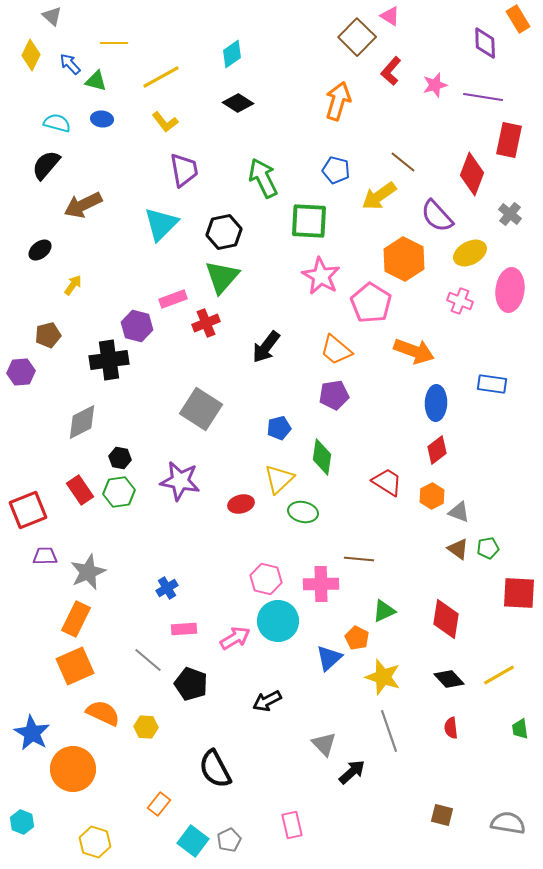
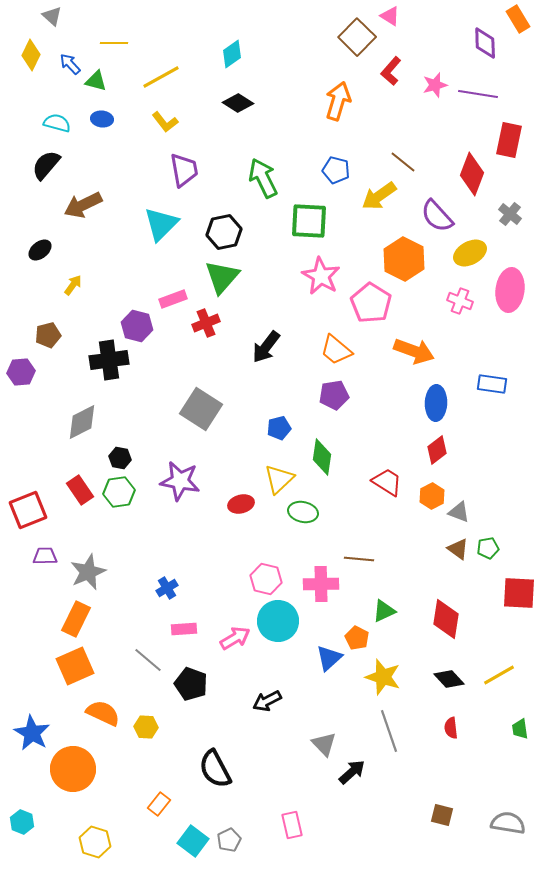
purple line at (483, 97): moved 5 px left, 3 px up
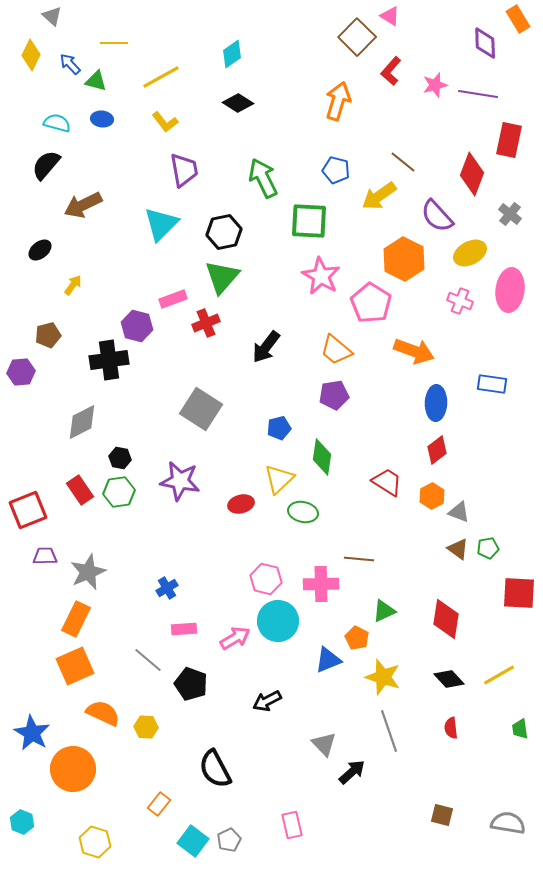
blue triangle at (329, 658): moved 1 px left, 2 px down; rotated 20 degrees clockwise
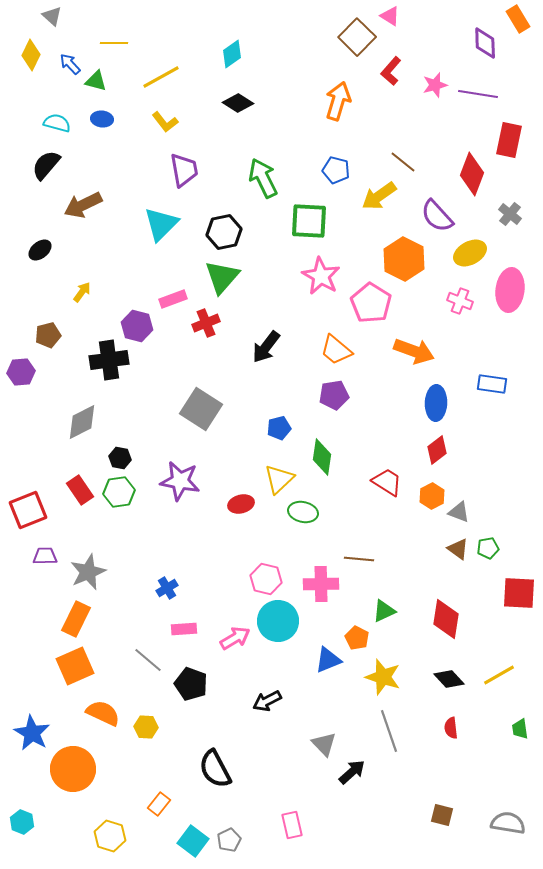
yellow arrow at (73, 285): moved 9 px right, 7 px down
yellow hexagon at (95, 842): moved 15 px right, 6 px up
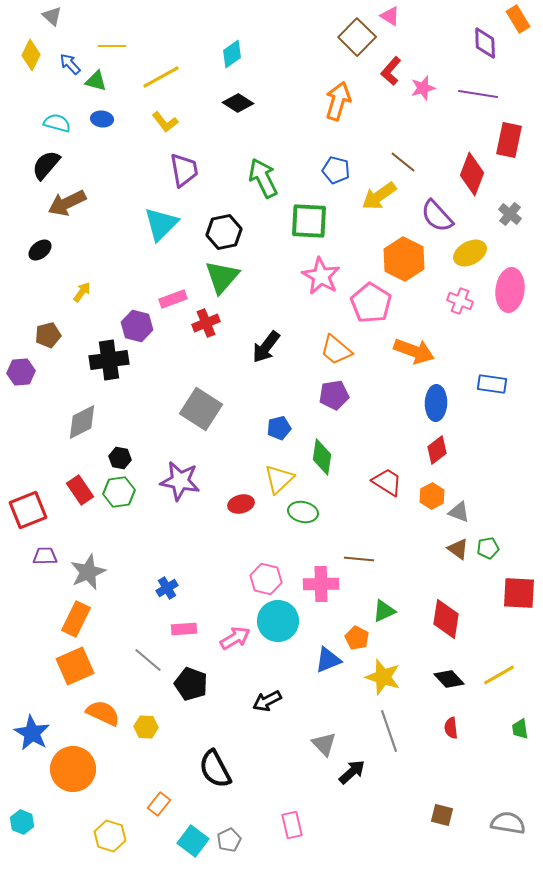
yellow line at (114, 43): moved 2 px left, 3 px down
pink star at (435, 85): moved 12 px left, 3 px down
brown arrow at (83, 205): moved 16 px left, 2 px up
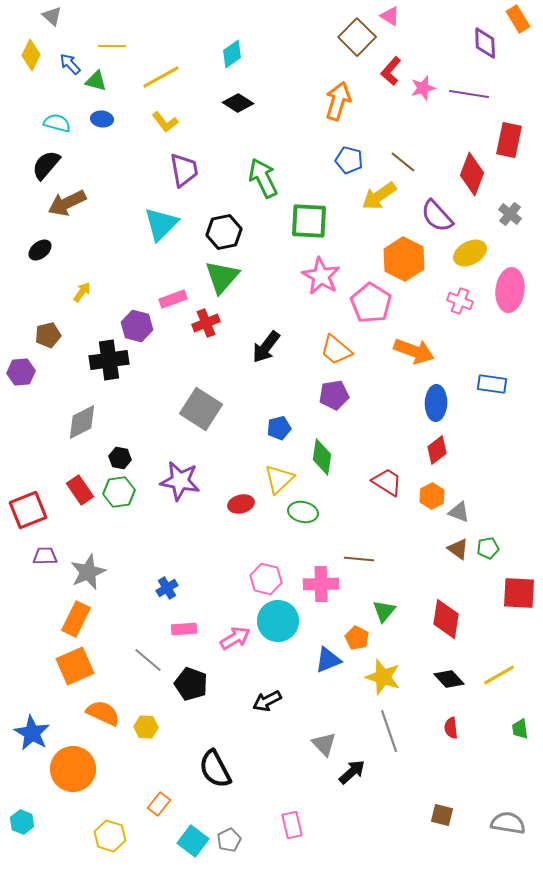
purple line at (478, 94): moved 9 px left
blue pentagon at (336, 170): moved 13 px right, 10 px up
green triangle at (384, 611): rotated 25 degrees counterclockwise
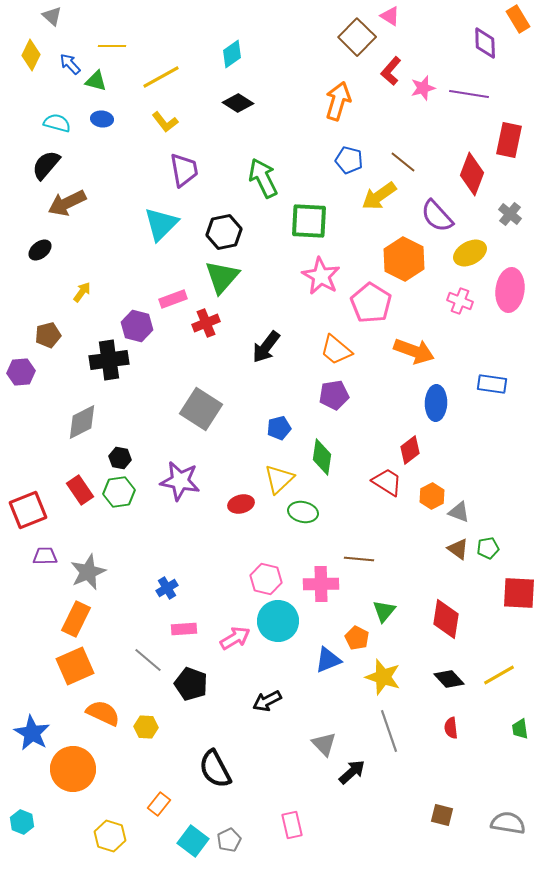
red diamond at (437, 450): moved 27 px left
